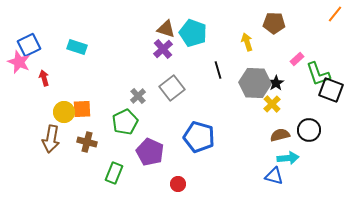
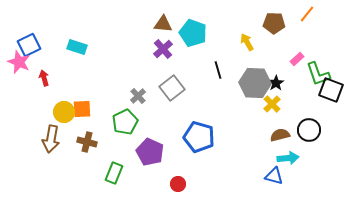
orange line: moved 28 px left
brown triangle: moved 3 px left, 5 px up; rotated 12 degrees counterclockwise
yellow arrow: rotated 12 degrees counterclockwise
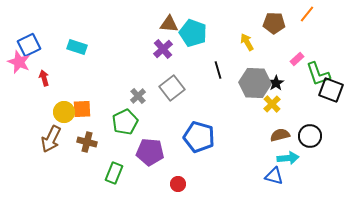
brown triangle: moved 6 px right
black circle: moved 1 px right, 6 px down
brown arrow: rotated 16 degrees clockwise
purple pentagon: rotated 20 degrees counterclockwise
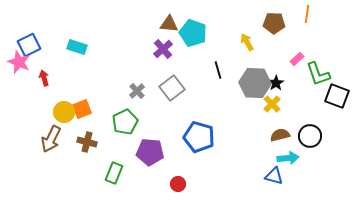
orange line: rotated 30 degrees counterclockwise
black square: moved 6 px right, 6 px down
gray cross: moved 1 px left, 5 px up
orange square: rotated 18 degrees counterclockwise
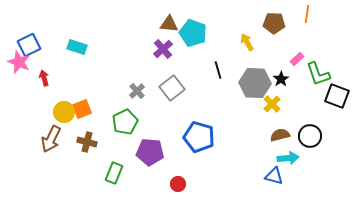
black star: moved 5 px right, 4 px up
